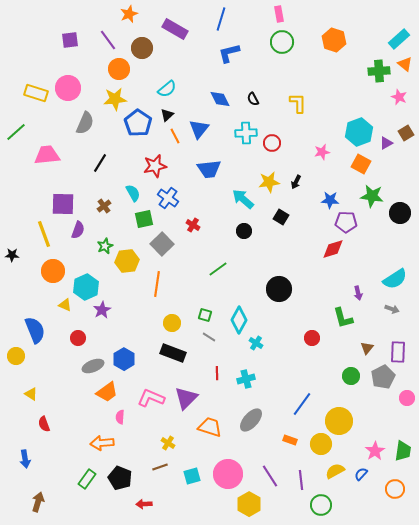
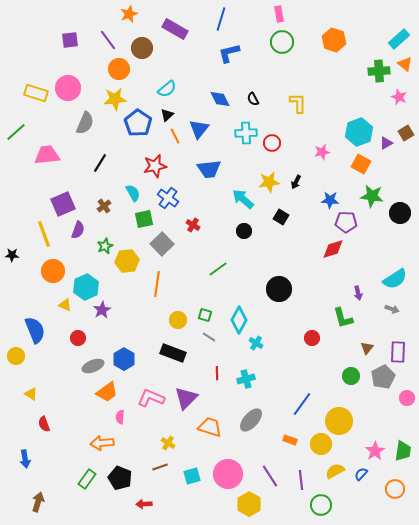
purple square at (63, 204): rotated 25 degrees counterclockwise
yellow circle at (172, 323): moved 6 px right, 3 px up
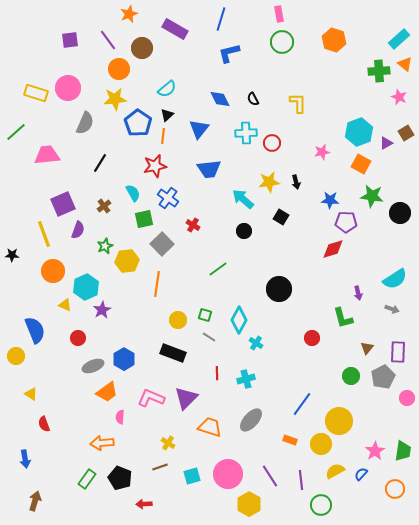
orange line at (175, 136): moved 12 px left; rotated 35 degrees clockwise
black arrow at (296, 182): rotated 40 degrees counterclockwise
brown arrow at (38, 502): moved 3 px left, 1 px up
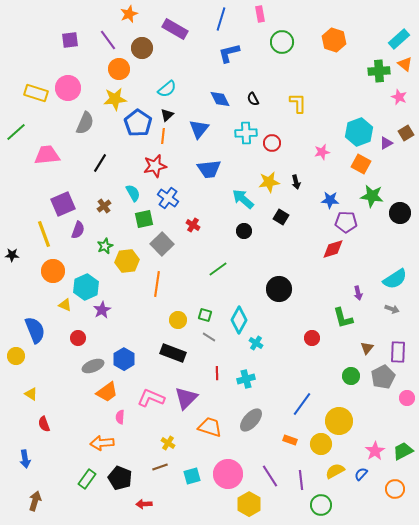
pink rectangle at (279, 14): moved 19 px left
green trapezoid at (403, 451): rotated 125 degrees counterclockwise
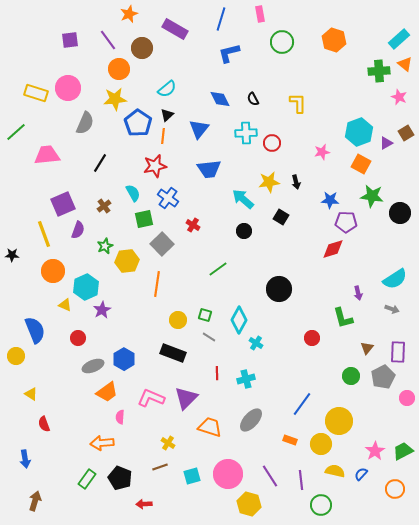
yellow semicircle at (335, 471): rotated 42 degrees clockwise
yellow hexagon at (249, 504): rotated 15 degrees counterclockwise
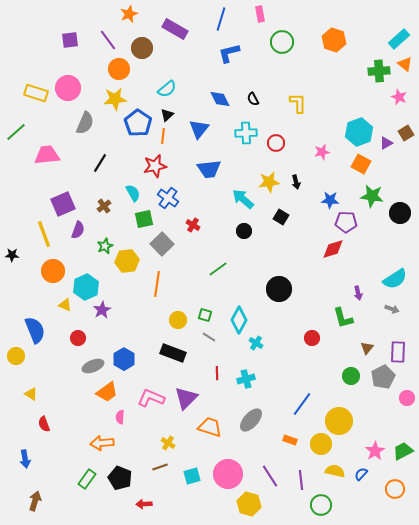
red circle at (272, 143): moved 4 px right
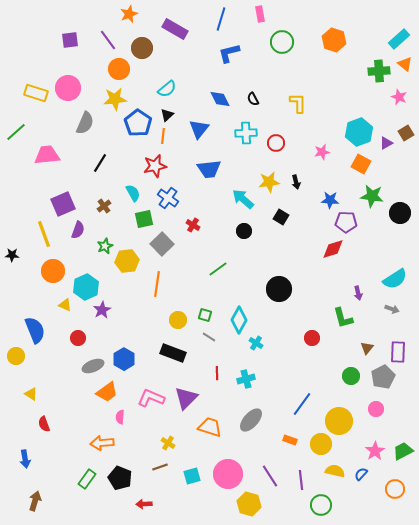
pink circle at (407, 398): moved 31 px left, 11 px down
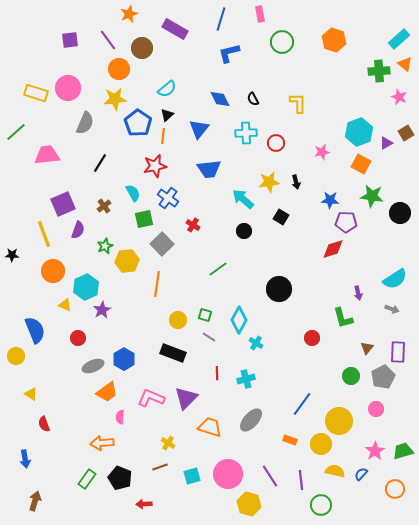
green trapezoid at (403, 451): rotated 10 degrees clockwise
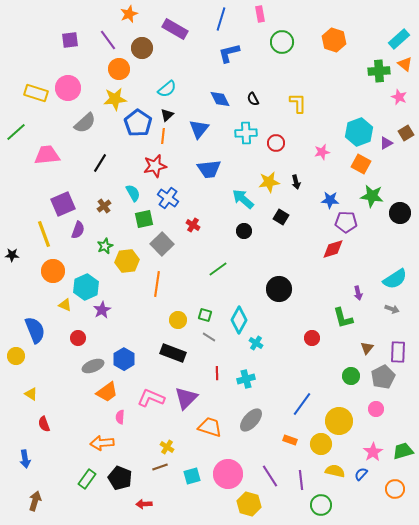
gray semicircle at (85, 123): rotated 25 degrees clockwise
yellow cross at (168, 443): moved 1 px left, 4 px down
pink star at (375, 451): moved 2 px left, 1 px down
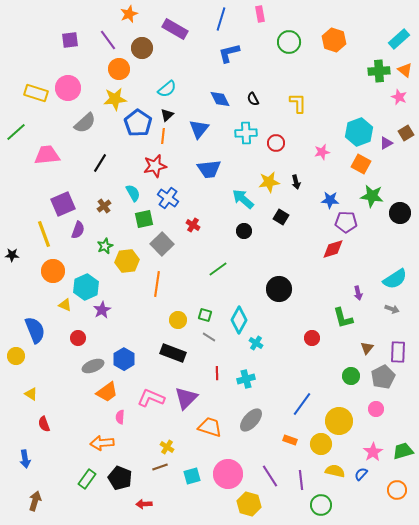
green circle at (282, 42): moved 7 px right
orange triangle at (405, 64): moved 6 px down
orange circle at (395, 489): moved 2 px right, 1 px down
